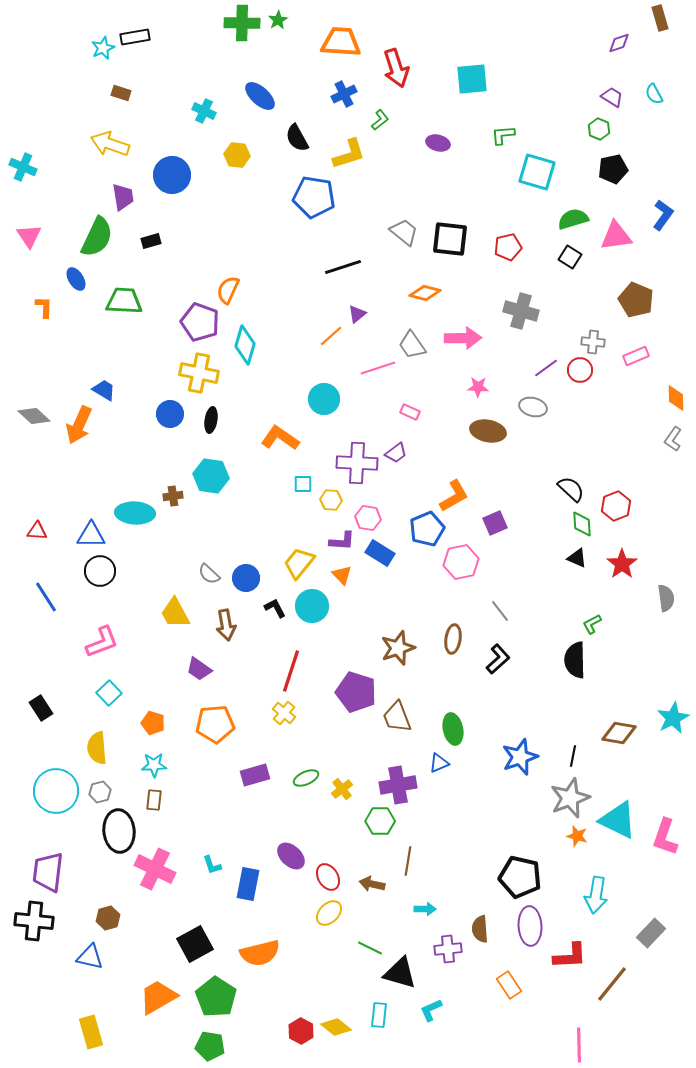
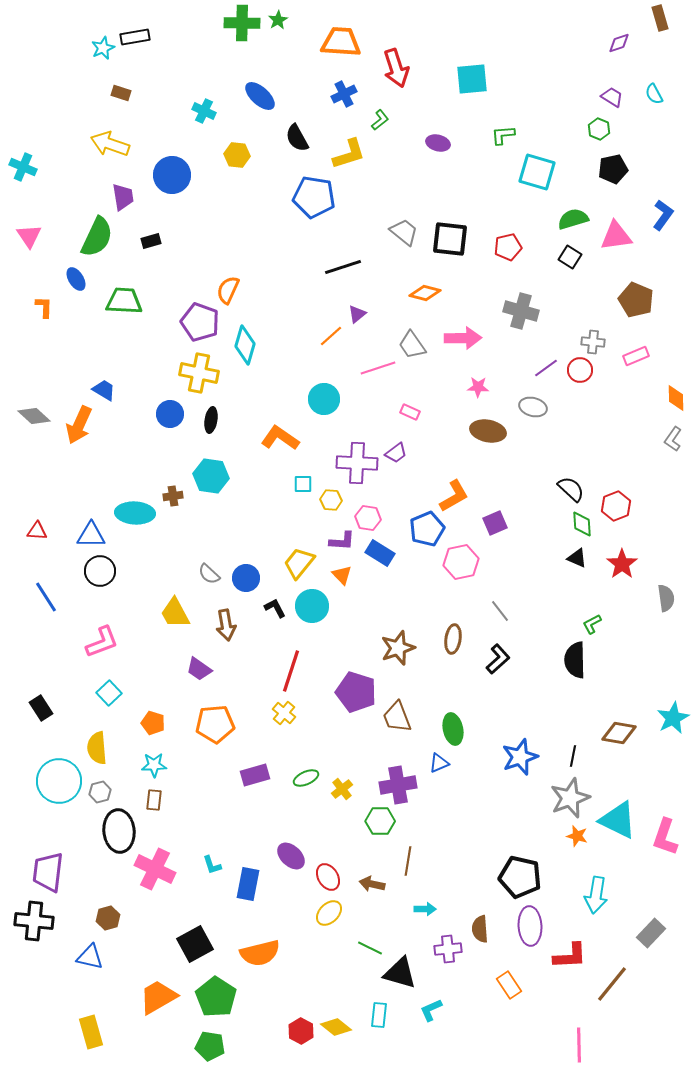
cyan circle at (56, 791): moved 3 px right, 10 px up
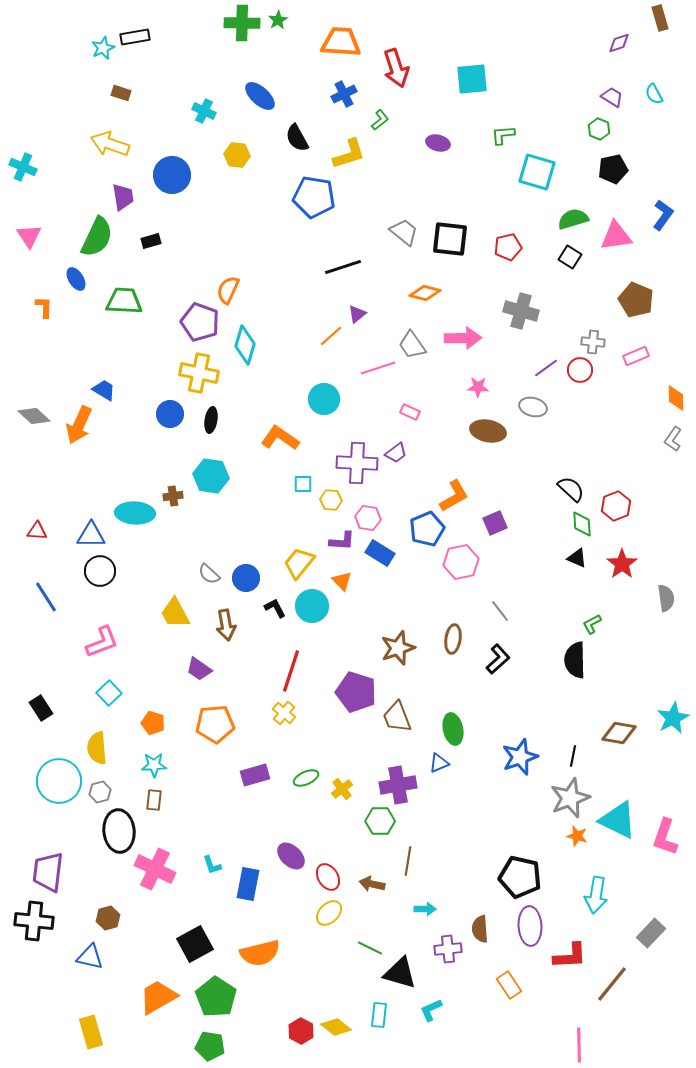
orange triangle at (342, 575): moved 6 px down
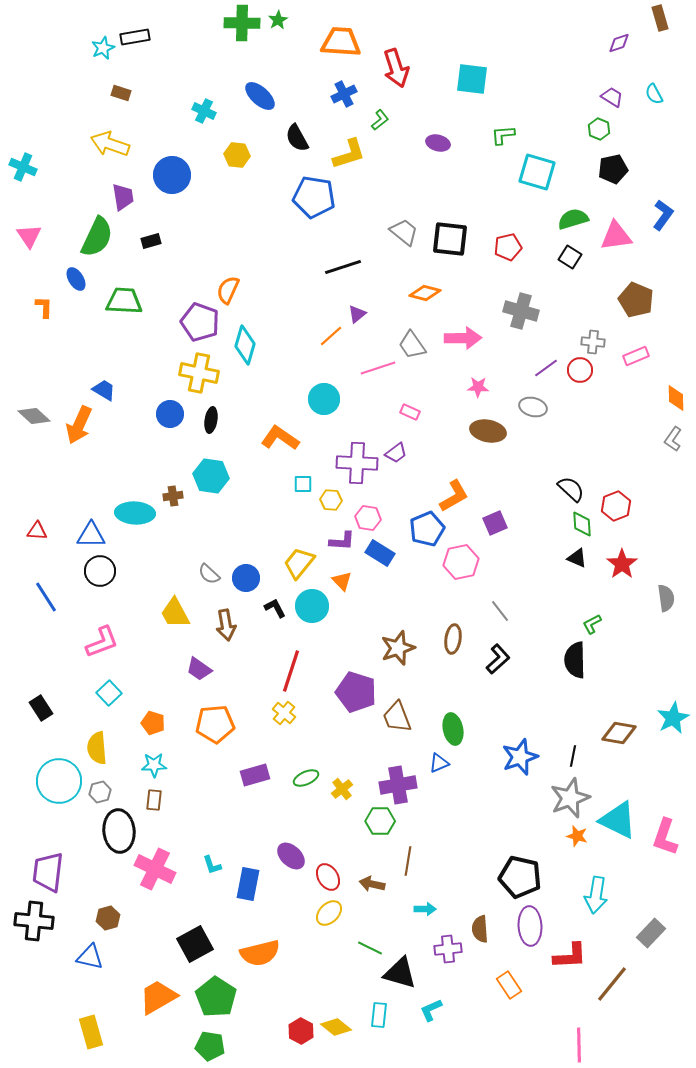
cyan square at (472, 79): rotated 12 degrees clockwise
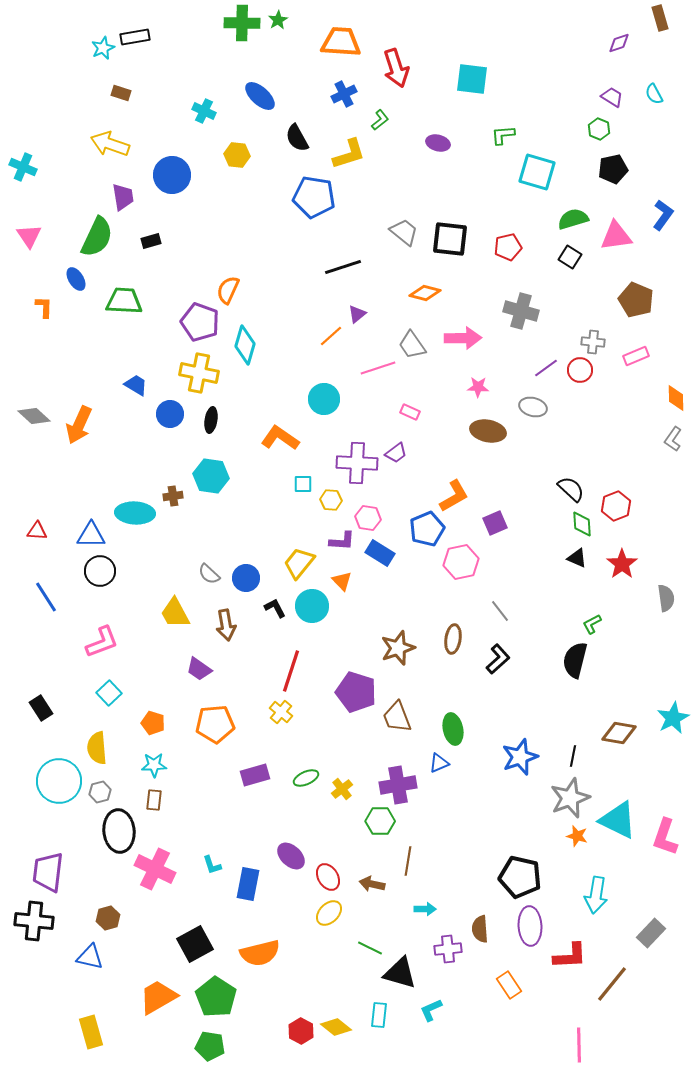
blue trapezoid at (104, 390): moved 32 px right, 5 px up
black semicircle at (575, 660): rotated 15 degrees clockwise
yellow cross at (284, 713): moved 3 px left, 1 px up
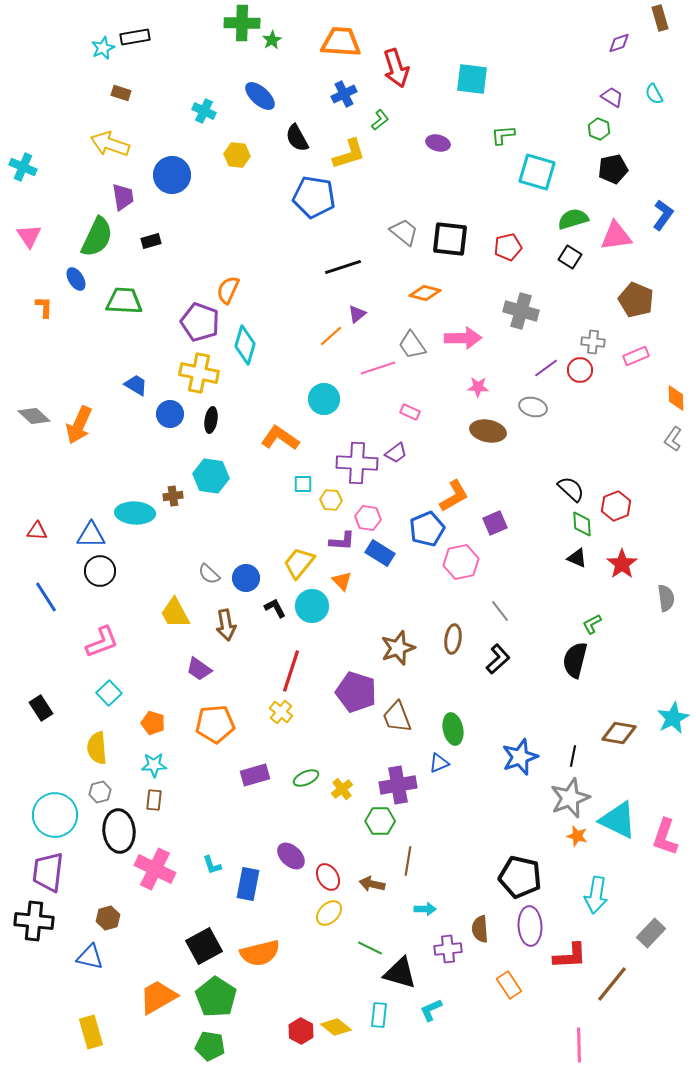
green star at (278, 20): moved 6 px left, 20 px down
cyan circle at (59, 781): moved 4 px left, 34 px down
black square at (195, 944): moved 9 px right, 2 px down
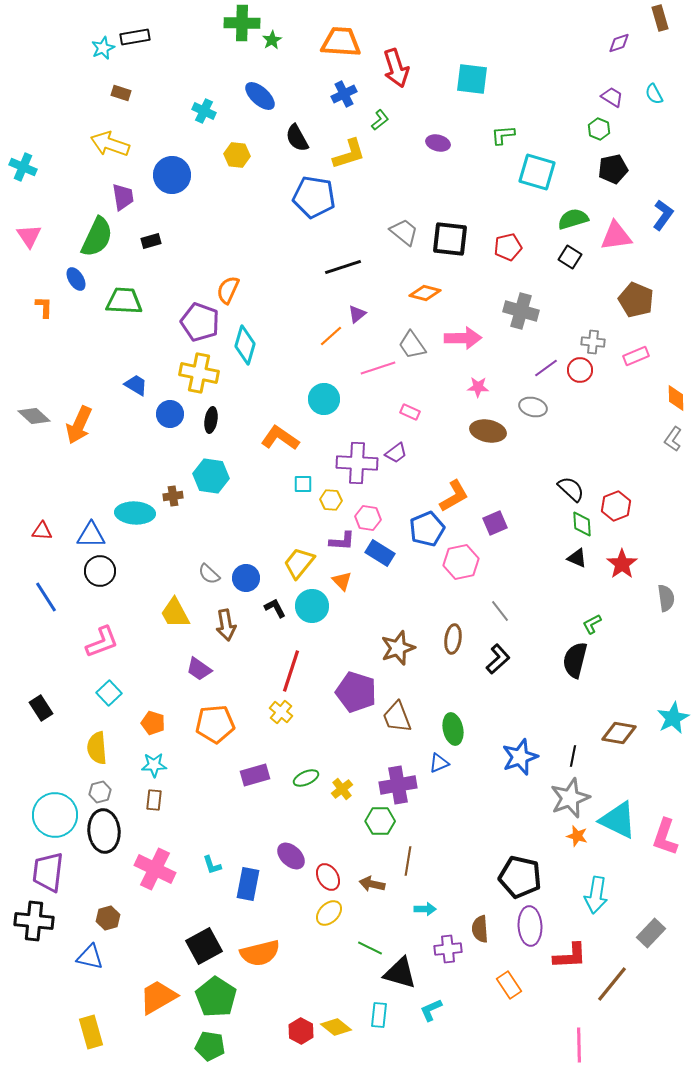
red triangle at (37, 531): moved 5 px right
black ellipse at (119, 831): moved 15 px left
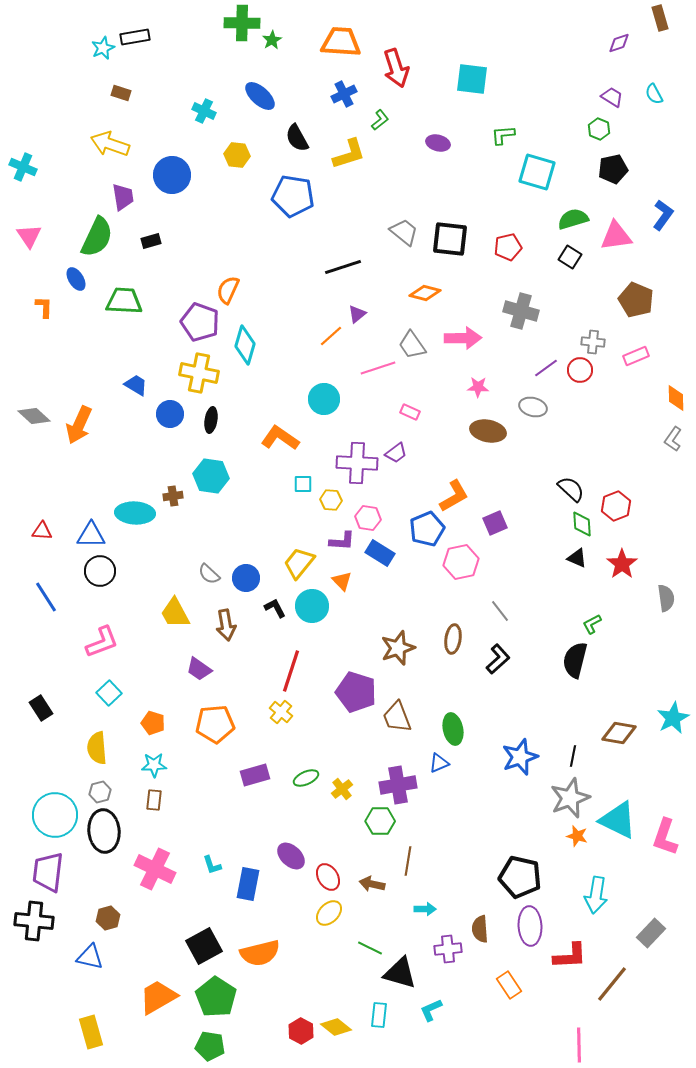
blue pentagon at (314, 197): moved 21 px left, 1 px up
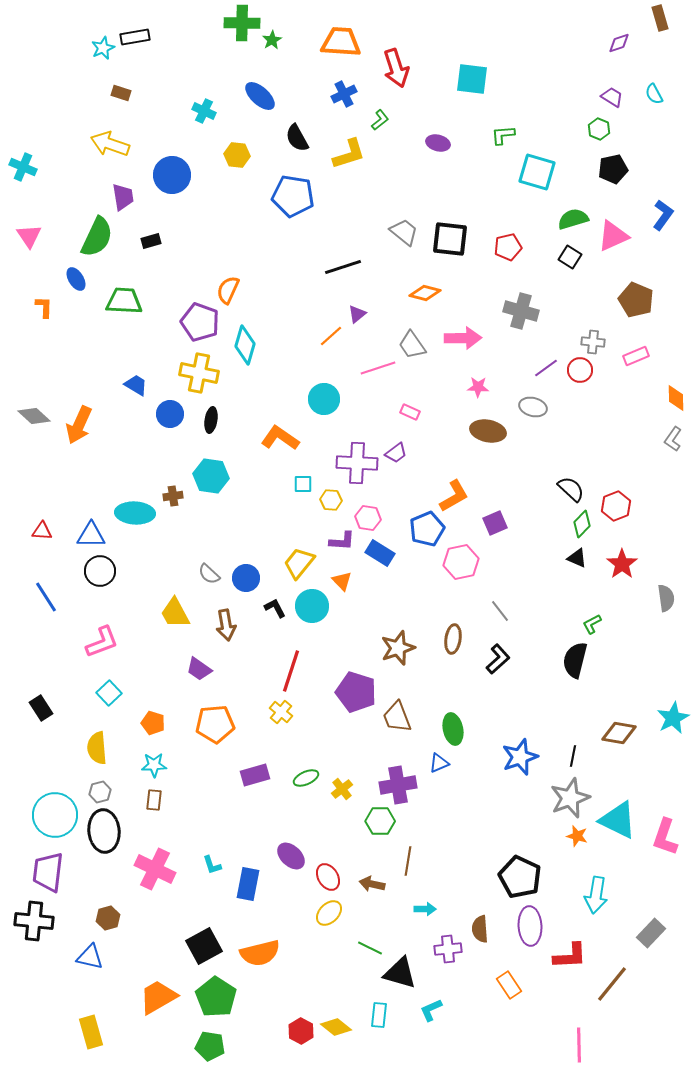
pink triangle at (616, 236): moved 3 px left; rotated 16 degrees counterclockwise
green diamond at (582, 524): rotated 48 degrees clockwise
black pentagon at (520, 877): rotated 12 degrees clockwise
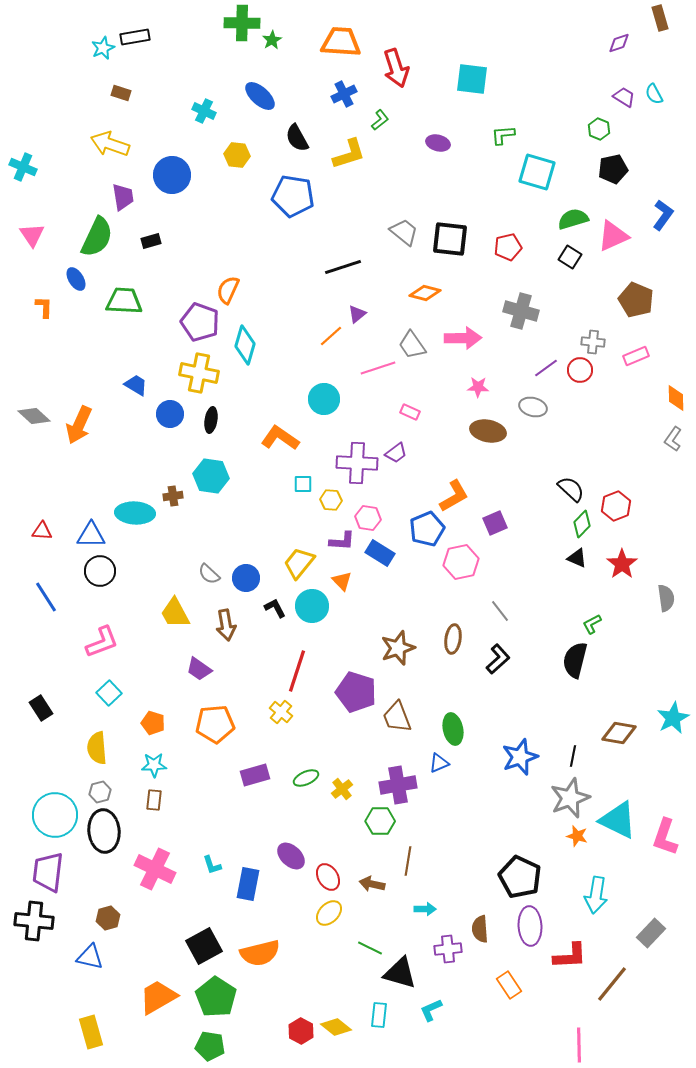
purple trapezoid at (612, 97): moved 12 px right
pink triangle at (29, 236): moved 3 px right, 1 px up
red line at (291, 671): moved 6 px right
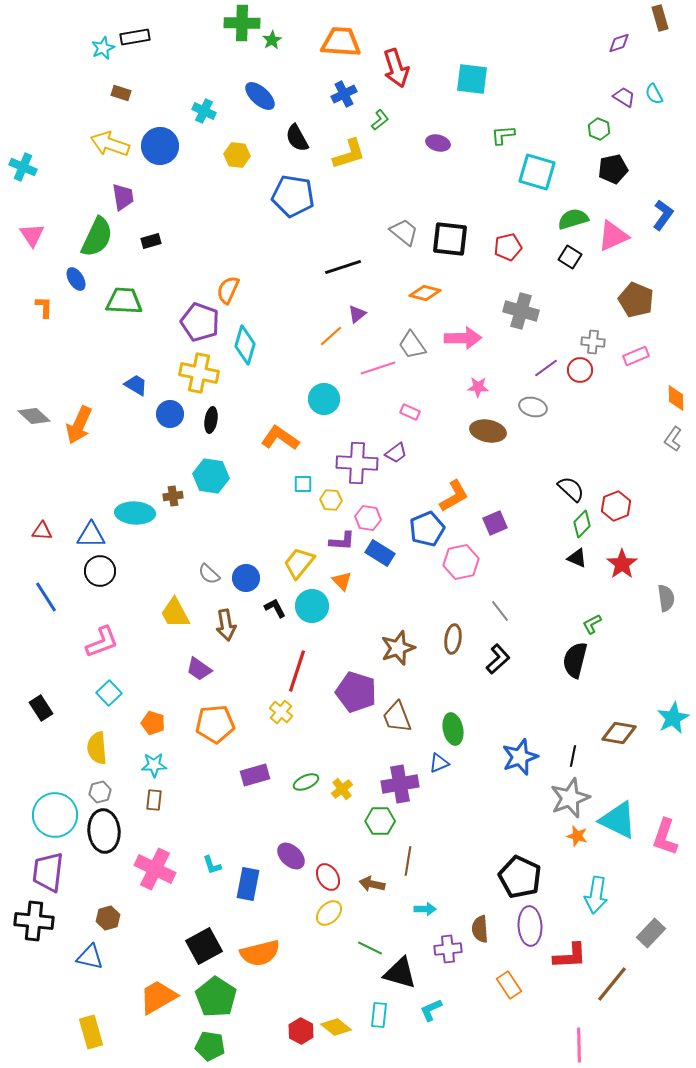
blue circle at (172, 175): moved 12 px left, 29 px up
green ellipse at (306, 778): moved 4 px down
purple cross at (398, 785): moved 2 px right, 1 px up
